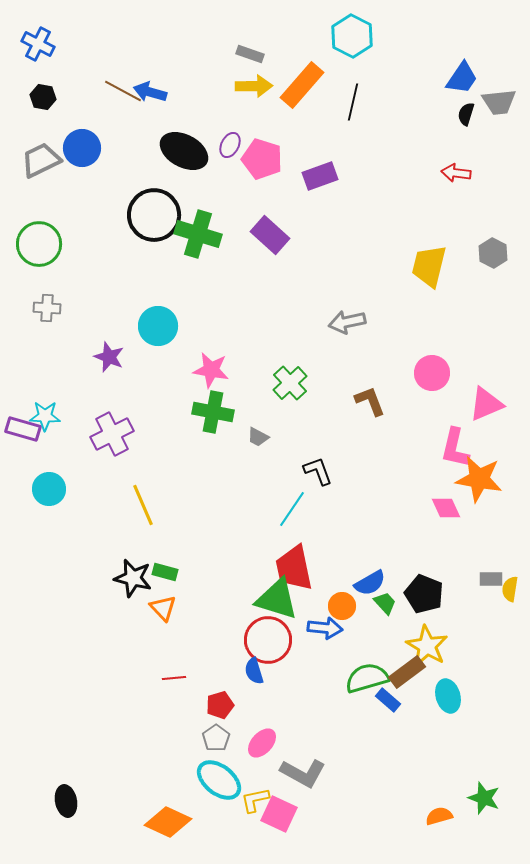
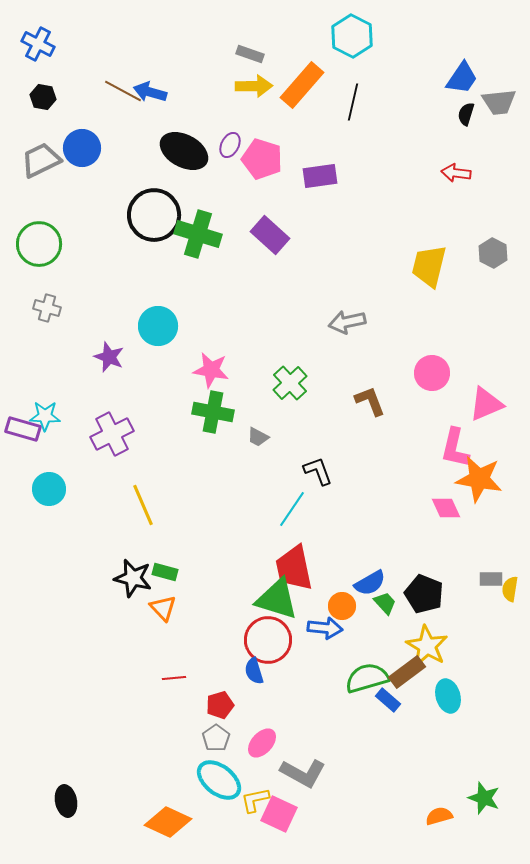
purple rectangle at (320, 176): rotated 12 degrees clockwise
gray cross at (47, 308): rotated 12 degrees clockwise
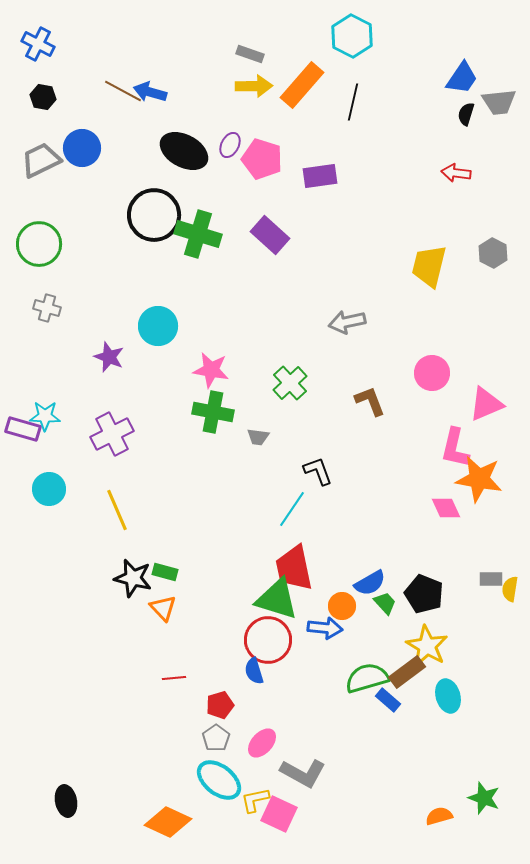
gray trapezoid at (258, 437): rotated 20 degrees counterclockwise
yellow line at (143, 505): moved 26 px left, 5 px down
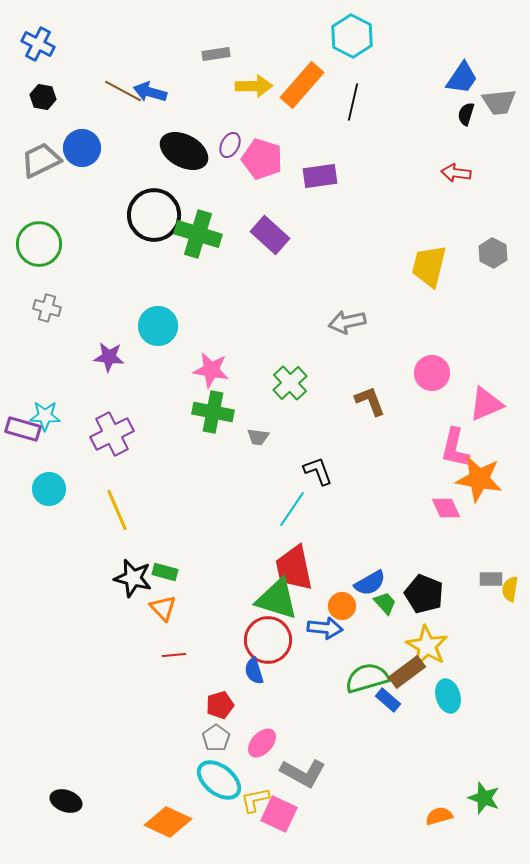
gray rectangle at (250, 54): moved 34 px left; rotated 28 degrees counterclockwise
purple star at (109, 357): rotated 16 degrees counterclockwise
red line at (174, 678): moved 23 px up
black ellipse at (66, 801): rotated 60 degrees counterclockwise
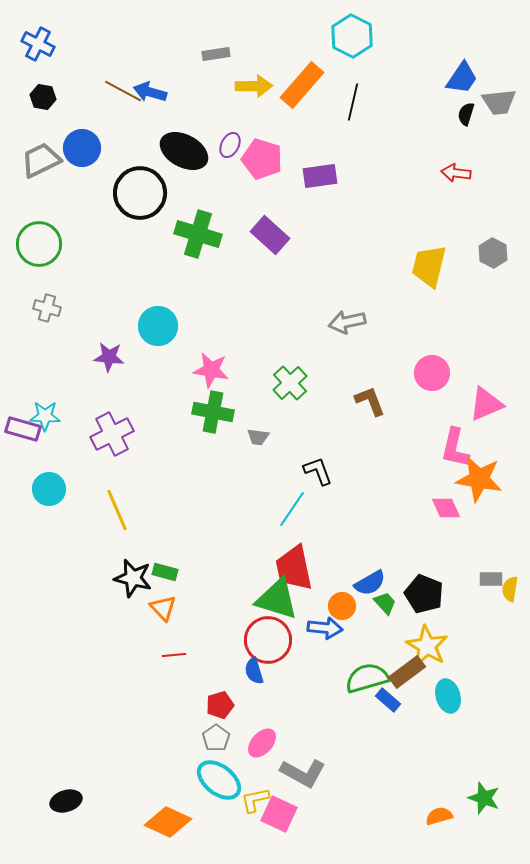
black circle at (154, 215): moved 14 px left, 22 px up
black ellipse at (66, 801): rotated 36 degrees counterclockwise
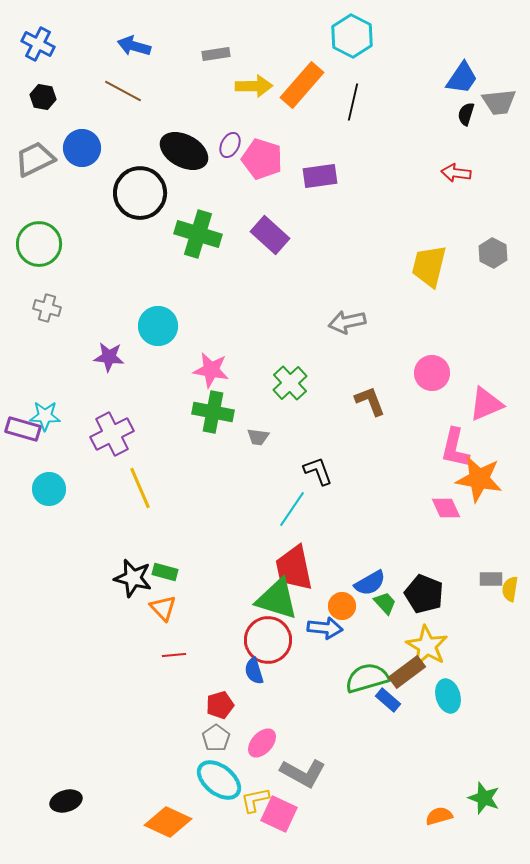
blue arrow at (150, 92): moved 16 px left, 46 px up
gray trapezoid at (41, 160): moved 6 px left, 1 px up
yellow line at (117, 510): moved 23 px right, 22 px up
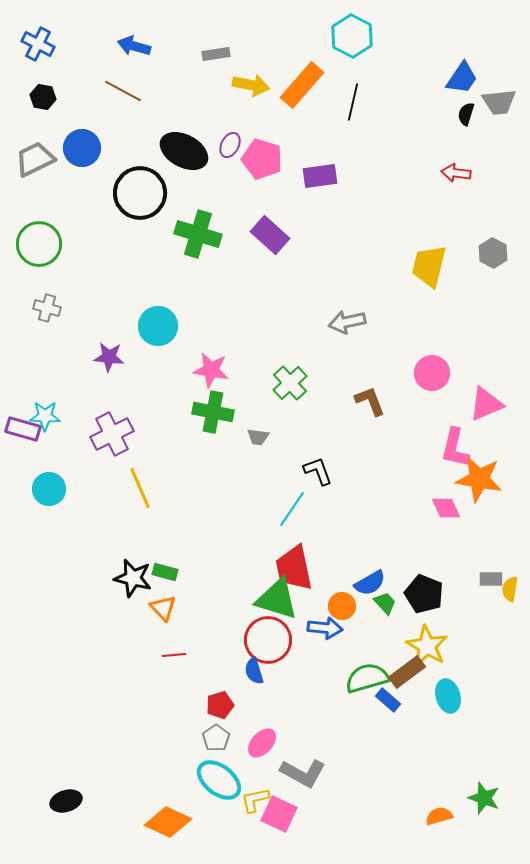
yellow arrow at (254, 86): moved 3 px left, 1 px up; rotated 12 degrees clockwise
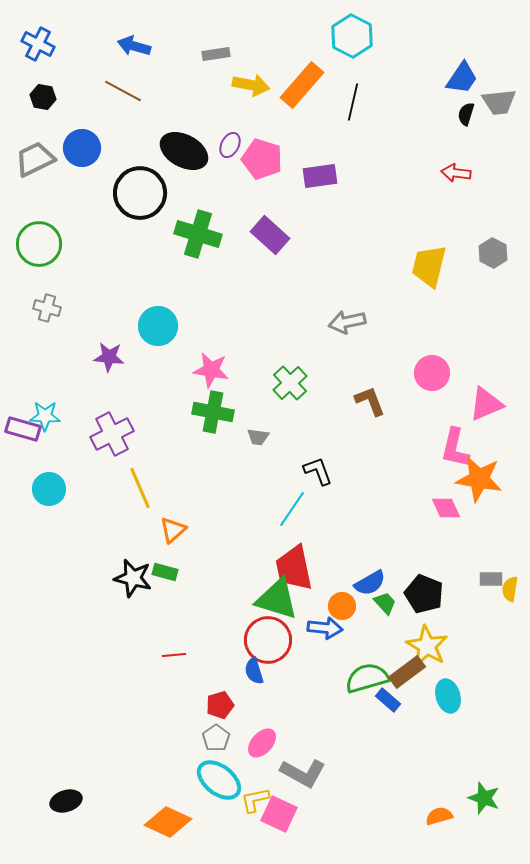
orange triangle at (163, 608): moved 10 px right, 78 px up; rotated 32 degrees clockwise
